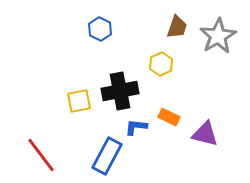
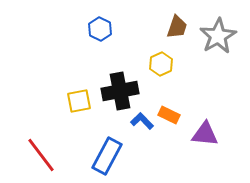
orange rectangle: moved 2 px up
blue L-shape: moved 6 px right, 6 px up; rotated 40 degrees clockwise
purple triangle: rotated 8 degrees counterclockwise
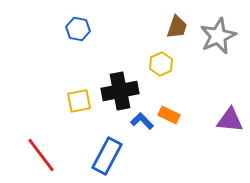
blue hexagon: moved 22 px left; rotated 15 degrees counterclockwise
gray star: rotated 6 degrees clockwise
purple triangle: moved 25 px right, 14 px up
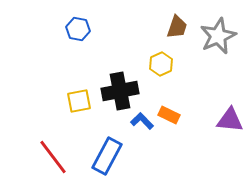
red line: moved 12 px right, 2 px down
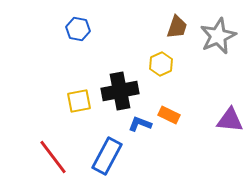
blue L-shape: moved 2 px left, 3 px down; rotated 25 degrees counterclockwise
